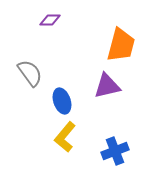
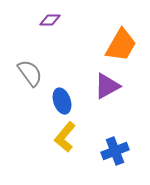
orange trapezoid: rotated 15 degrees clockwise
purple triangle: rotated 16 degrees counterclockwise
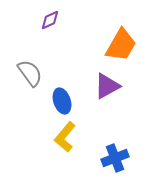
purple diamond: rotated 25 degrees counterclockwise
blue cross: moved 7 px down
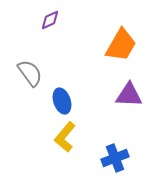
purple triangle: moved 22 px right, 9 px down; rotated 32 degrees clockwise
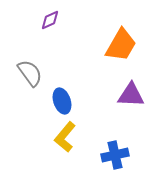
purple triangle: moved 2 px right
blue cross: moved 3 px up; rotated 8 degrees clockwise
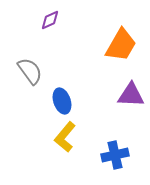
gray semicircle: moved 2 px up
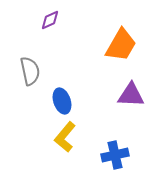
gray semicircle: rotated 24 degrees clockwise
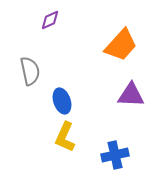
orange trapezoid: rotated 12 degrees clockwise
yellow L-shape: rotated 16 degrees counterclockwise
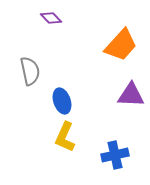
purple diamond: moved 1 px right, 2 px up; rotated 70 degrees clockwise
